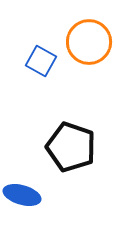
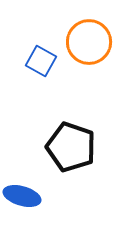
blue ellipse: moved 1 px down
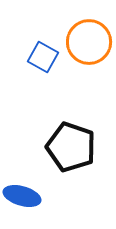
blue square: moved 2 px right, 4 px up
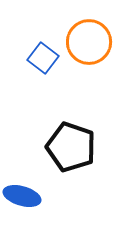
blue square: moved 1 px down; rotated 8 degrees clockwise
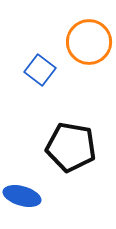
blue square: moved 3 px left, 12 px down
black pentagon: rotated 9 degrees counterclockwise
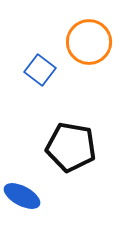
blue ellipse: rotated 12 degrees clockwise
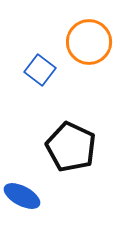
black pentagon: rotated 15 degrees clockwise
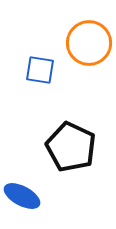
orange circle: moved 1 px down
blue square: rotated 28 degrees counterclockwise
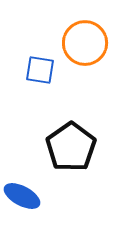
orange circle: moved 4 px left
black pentagon: rotated 12 degrees clockwise
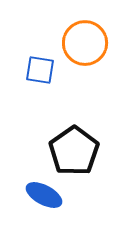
black pentagon: moved 3 px right, 4 px down
blue ellipse: moved 22 px right, 1 px up
